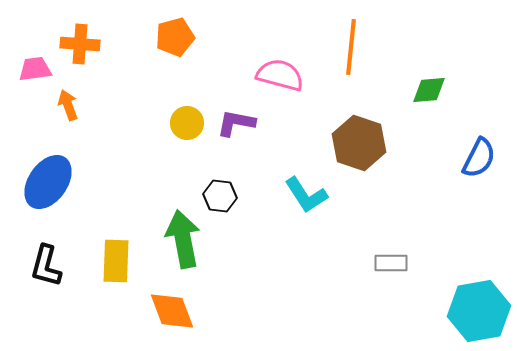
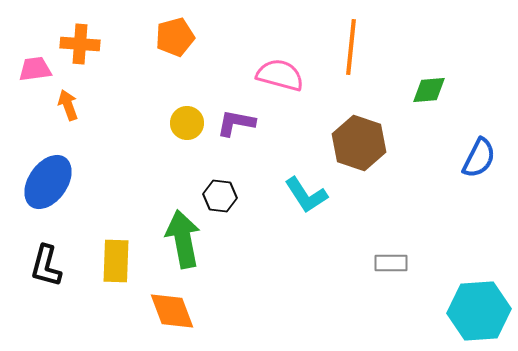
cyan hexagon: rotated 6 degrees clockwise
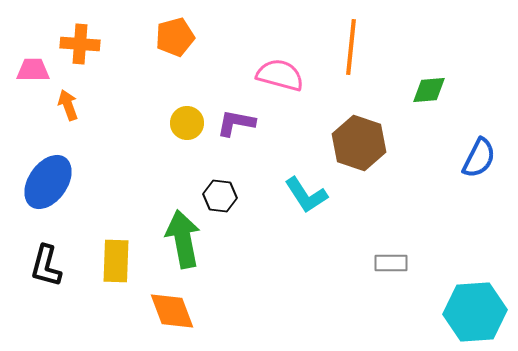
pink trapezoid: moved 2 px left, 1 px down; rotated 8 degrees clockwise
cyan hexagon: moved 4 px left, 1 px down
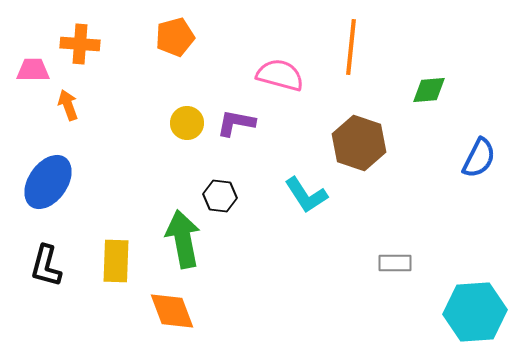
gray rectangle: moved 4 px right
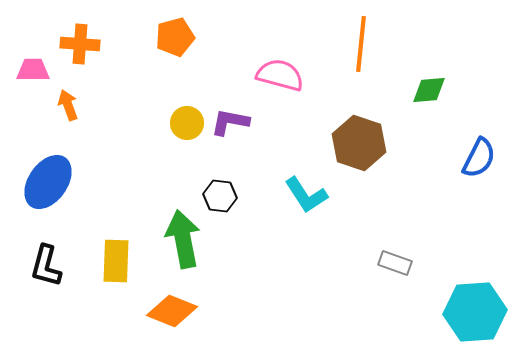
orange line: moved 10 px right, 3 px up
purple L-shape: moved 6 px left, 1 px up
gray rectangle: rotated 20 degrees clockwise
orange diamond: rotated 48 degrees counterclockwise
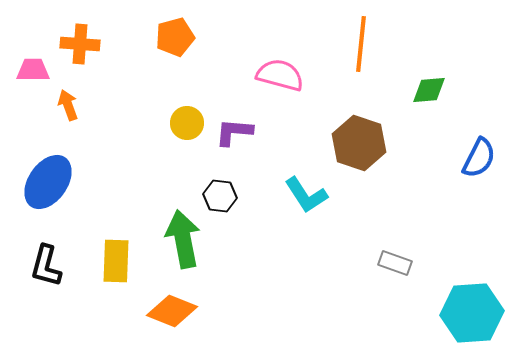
purple L-shape: moved 4 px right, 10 px down; rotated 6 degrees counterclockwise
cyan hexagon: moved 3 px left, 1 px down
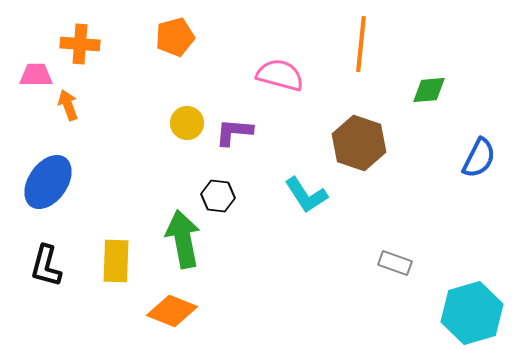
pink trapezoid: moved 3 px right, 5 px down
black hexagon: moved 2 px left
cyan hexagon: rotated 12 degrees counterclockwise
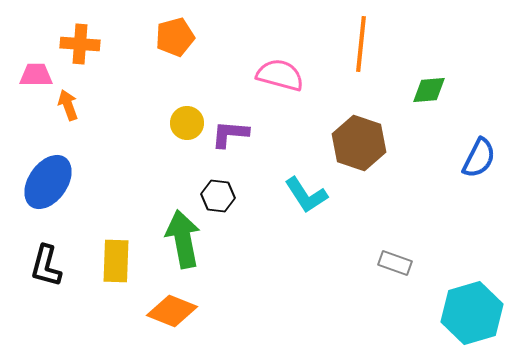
purple L-shape: moved 4 px left, 2 px down
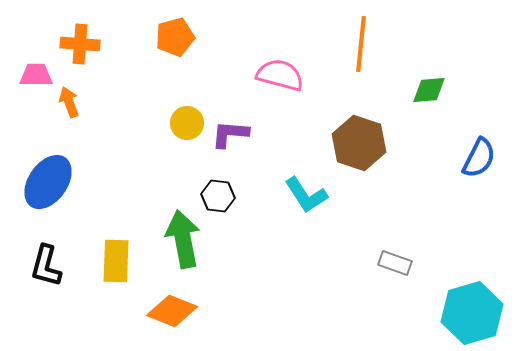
orange arrow: moved 1 px right, 3 px up
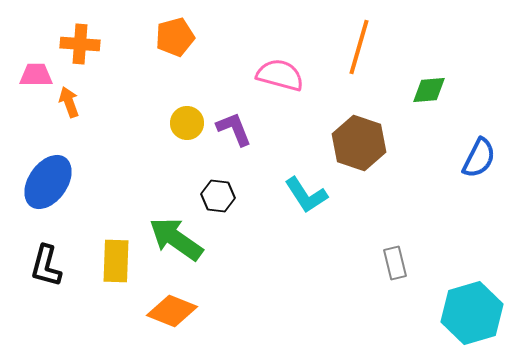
orange line: moved 2 px left, 3 px down; rotated 10 degrees clockwise
purple L-shape: moved 4 px right, 5 px up; rotated 63 degrees clockwise
green arrow: moved 7 px left; rotated 44 degrees counterclockwise
gray rectangle: rotated 56 degrees clockwise
